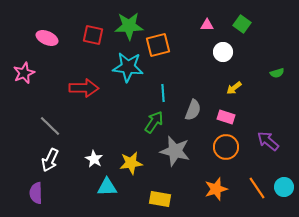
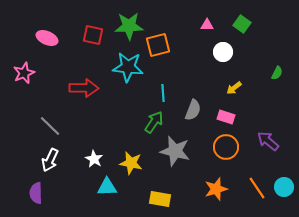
green semicircle: rotated 48 degrees counterclockwise
yellow star: rotated 20 degrees clockwise
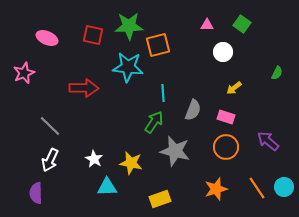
yellow rectangle: rotated 30 degrees counterclockwise
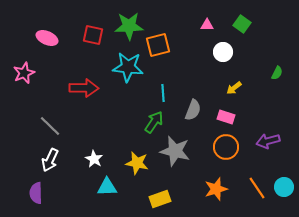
purple arrow: rotated 55 degrees counterclockwise
yellow star: moved 6 px right
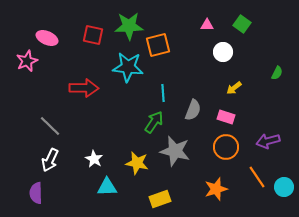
pink star: moved 3 px right, 12 px up
orange line: moved 11 px up
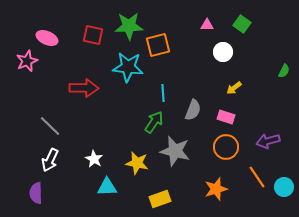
green semicircle: moved 7 px right, 2 px up
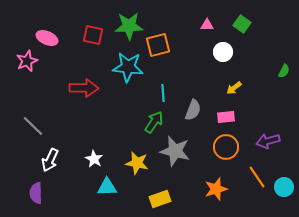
pink rectangle: rotated 24 degrees counterclockwise
gray line: moved 17 px left
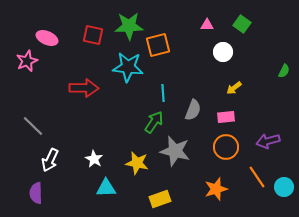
cyan triangle: moved 1 px left, 1 px down
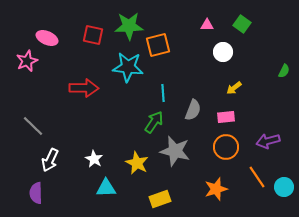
yellow star: rotated 15 degrees clockwise
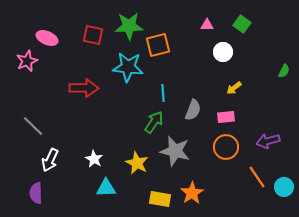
orange star: moved 24 px left, 4 px down; rotated 15 degrees counterclockwise
yellow rectangle: rotated 30 degrees clockwise
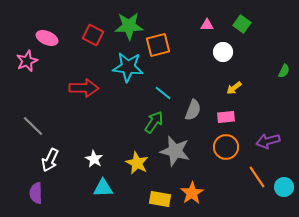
red square: rotated 15 degrees clockwise
cyan line: rotated 48 degrees counterclockwise
cyan triangle: moved 3 px left
